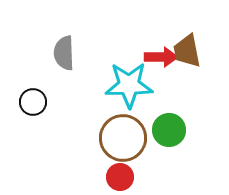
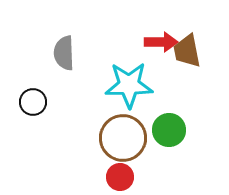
red arrow: moved 15 px up
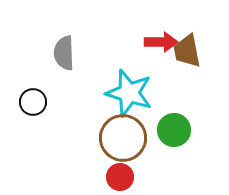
cyan star: moved 8 px down; rotated 18 degrees clockwise
green circle: moved 5 px right
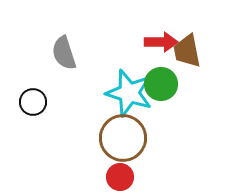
gray semicircle: rotated 16 degrees counterclockwise
green circle: moved 13 px left, 46 px up
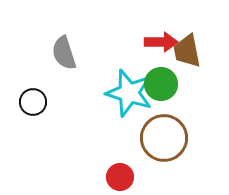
brown circle: moved 41 px right
